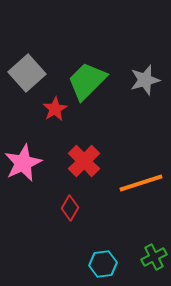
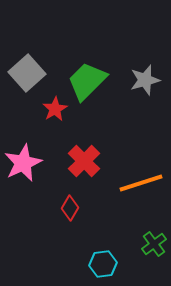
green cross: moved 13 px up; rotated 10 degrees counterclockwise
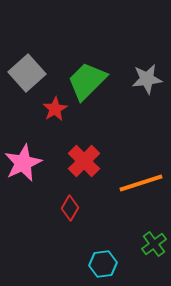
gray star: moved 2 px right, 1 px up; rotated 8 degrees clockwise
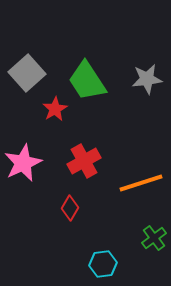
green trapezoid: rotated 78 degrees counterclockwise
red cross: rotated 16 degrees clockwise
green cross: moved 6 px up
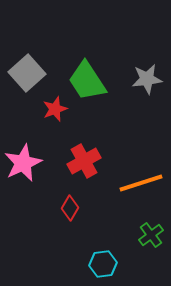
red star: rotated 10 degrees clockwise
green cross: moved 3 px left, 3 px up
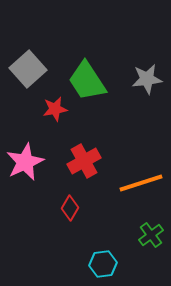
gray square: moved 1 px right, 4 px up
red star: rotated 10 degrees clockwise
pink star: moved 2 px right, 1 px up
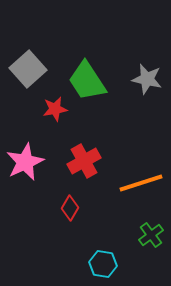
gray star: rotated 20 degrees clockwise
cyan hexagon: rotated 16 degrees clockwise
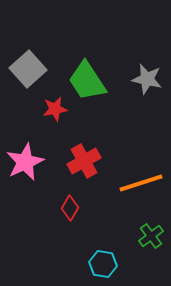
green cross: moved 1 px down
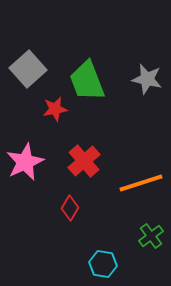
green trapezoid: rotated 12 degrees clockwise
red cross: rotated 12 degrees counterclockwise
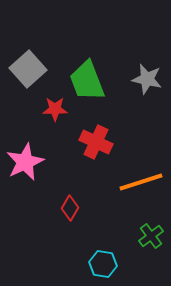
red star: rotated 10 degrees clockwise
red cross: moved 12 px right, 19 px up; rotated 24 degrees counterclockwise
orange line: moved 1 px up
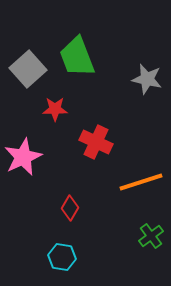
green trapezoid: moved 10 px left, 24 px up
pink star: moved 2 px left, 5 px up
cyan hexagon: moved 41 px left, 7 px up
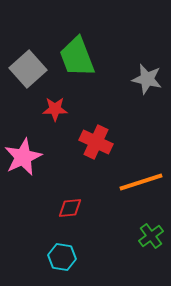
red diamond: rotated 55 degrees clockwise
